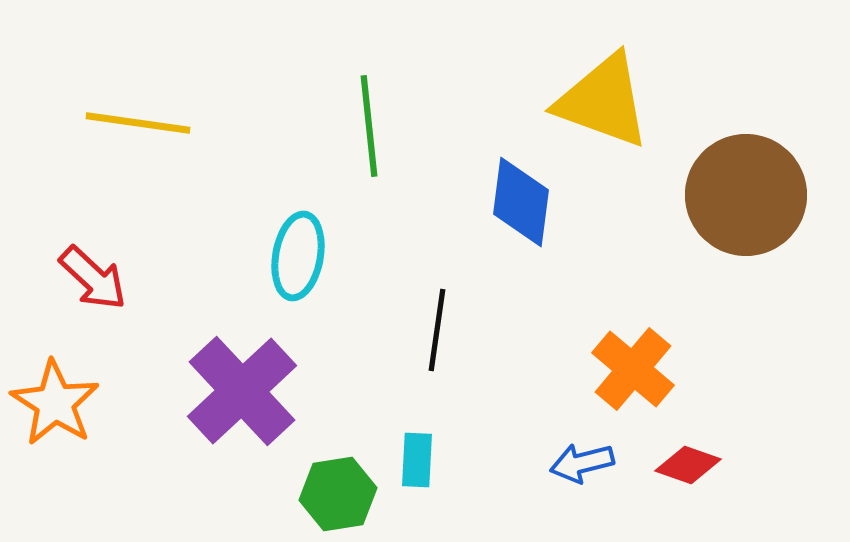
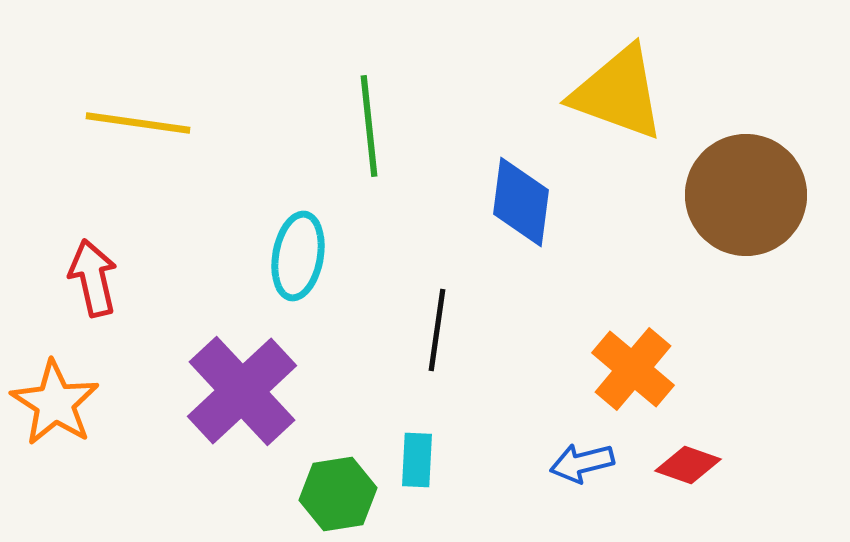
yellow triangle: moved 15 px right, 8 px up
red arrow: rotated 146 degrees counterclockwise
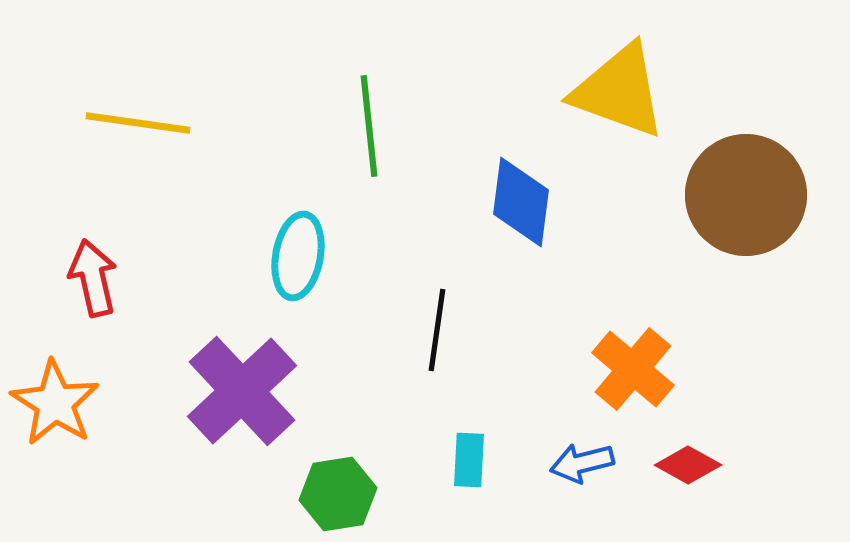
yellow triangle: moved 1 px right, 2 px up
cyan rectangle: moved 52 px right
red diamond: rotated 10 degrees clockwise
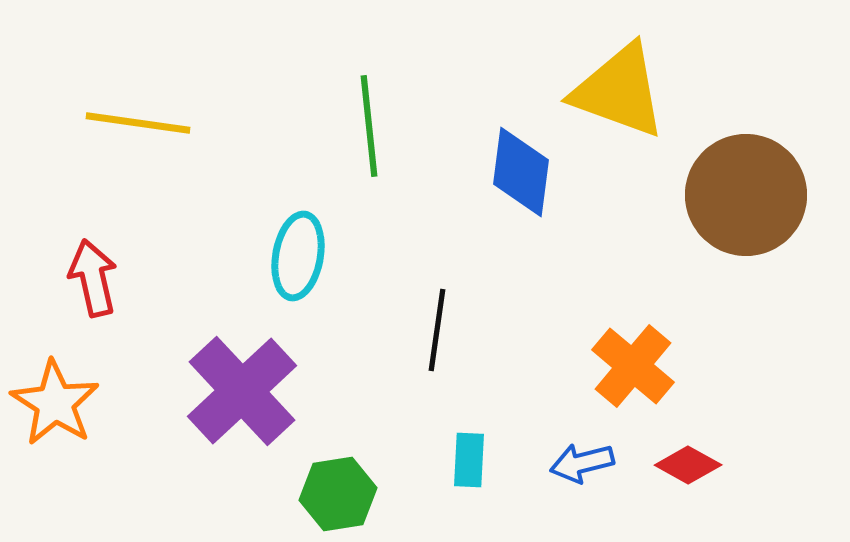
blue diamond: moved 30 px up
orange cross: moved 3 px up
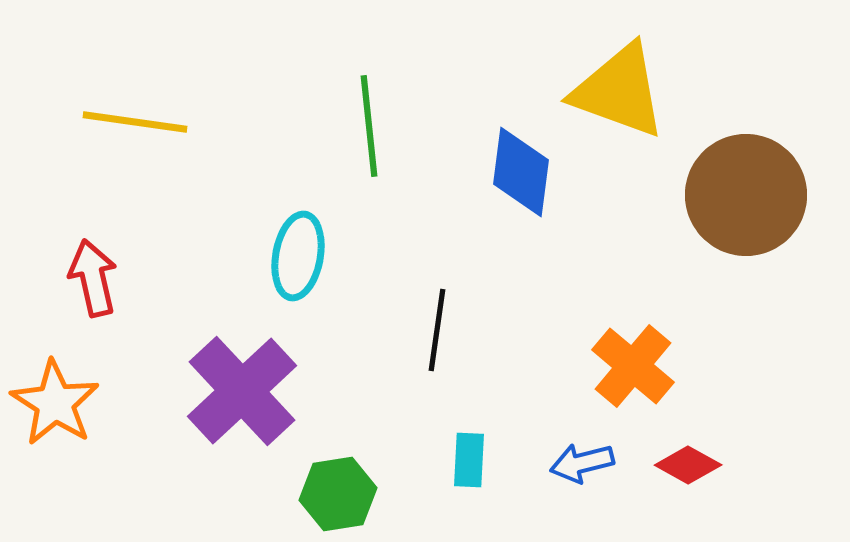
yellow line: moved 3 px left, 1 px up
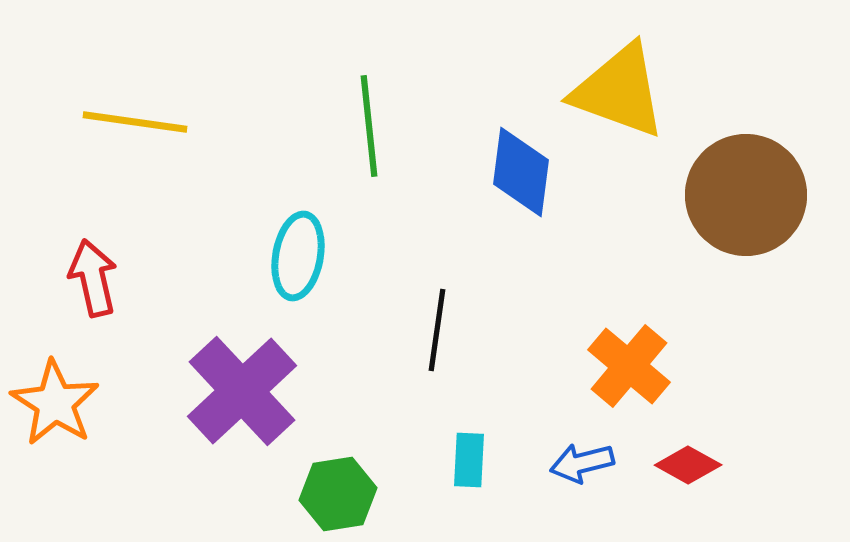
orange cross: moved 4 px left
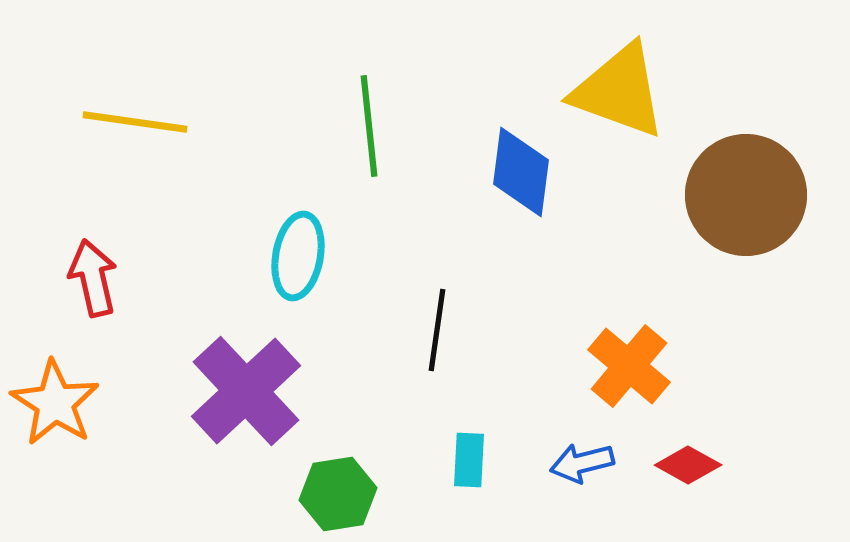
purple cross: moved 4 px right
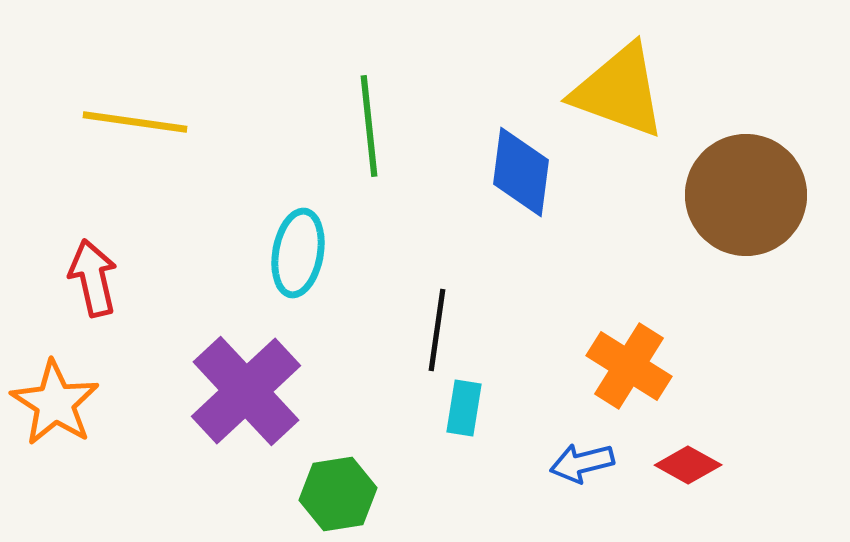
cyan ellipse: moved 3 px up
orange cross: rotated 8 degrees counterclockwise
cyan rectangle: moved 5 px left, 52 px up; rotated 6 degrees clockwise
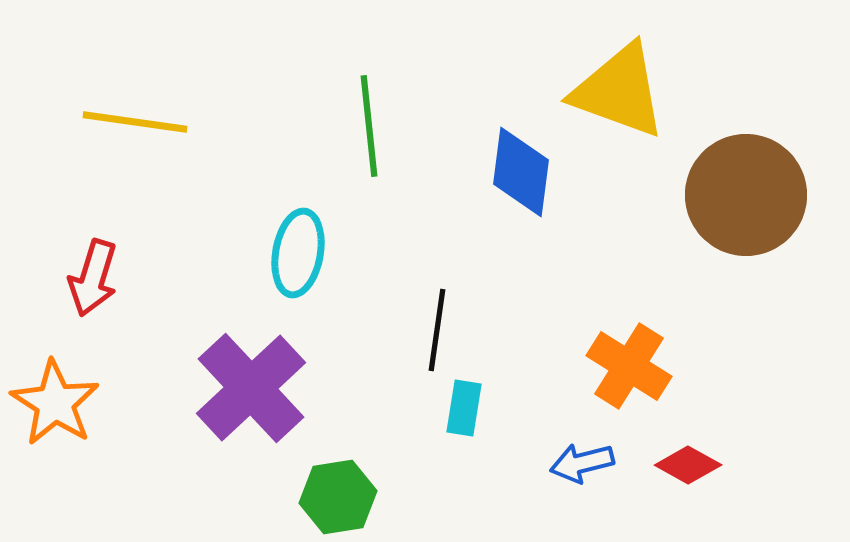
red arrow: rotated 150 degrees counterclockwise
purple cross: moved 5 px right, 3 px up
green hexagon: moved 3 px down
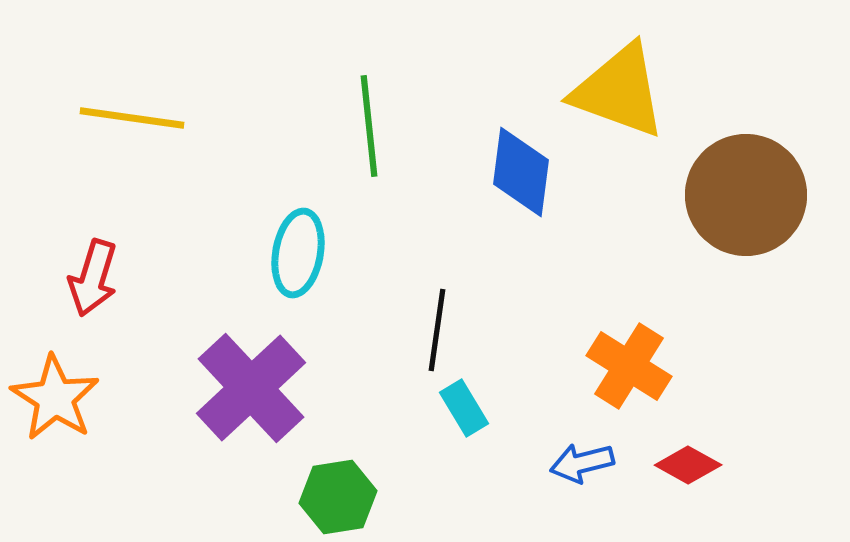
yellow line: moved 3 px left, 4 px up
orange star: moved 5 px up
cyan rectangle: rotated 40 degrees counterclockwise
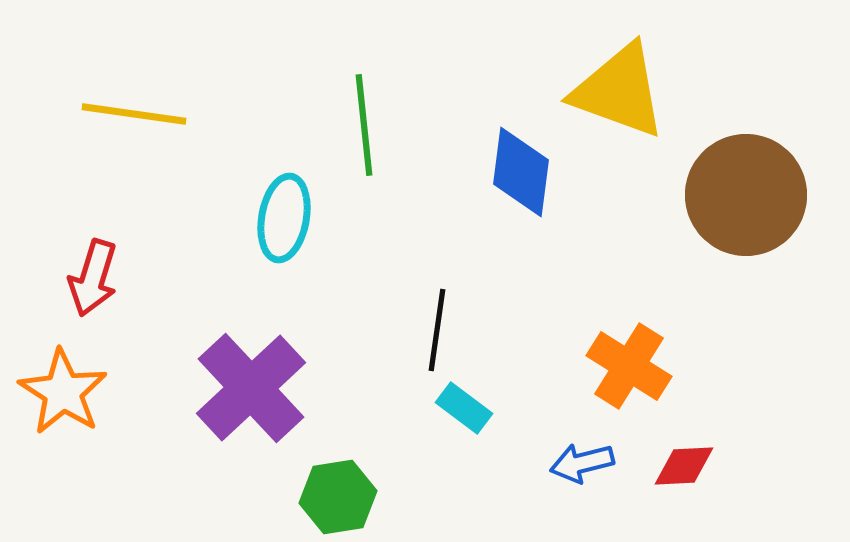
yellow line: moved 2 px right, 4 px up
green line: moved 5 px left, 1 px up
cyan ellipse: moved 14 px left, 35 px up
orange star: moved 8 px right, 6 px up
cyan rectangle: rotated 22 degrees counterclockwise
red diamond: moved 4 px left, 1 px down; rotated 32 degrees counterclockwise
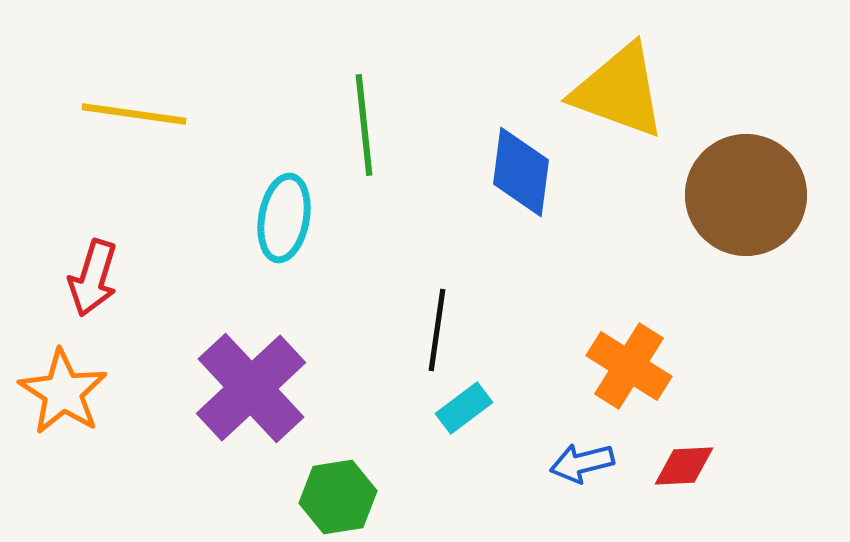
cyan rectangle: rotated 74 degrees counterclockwise
